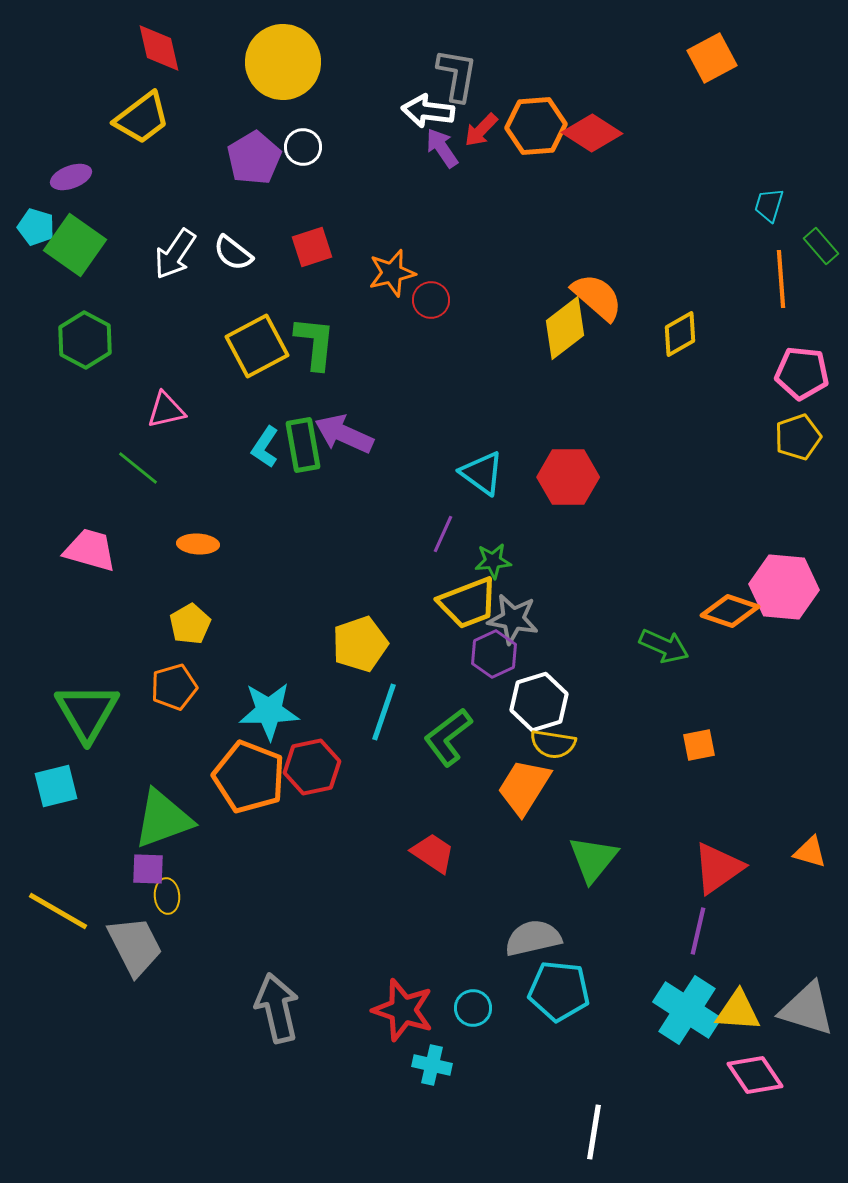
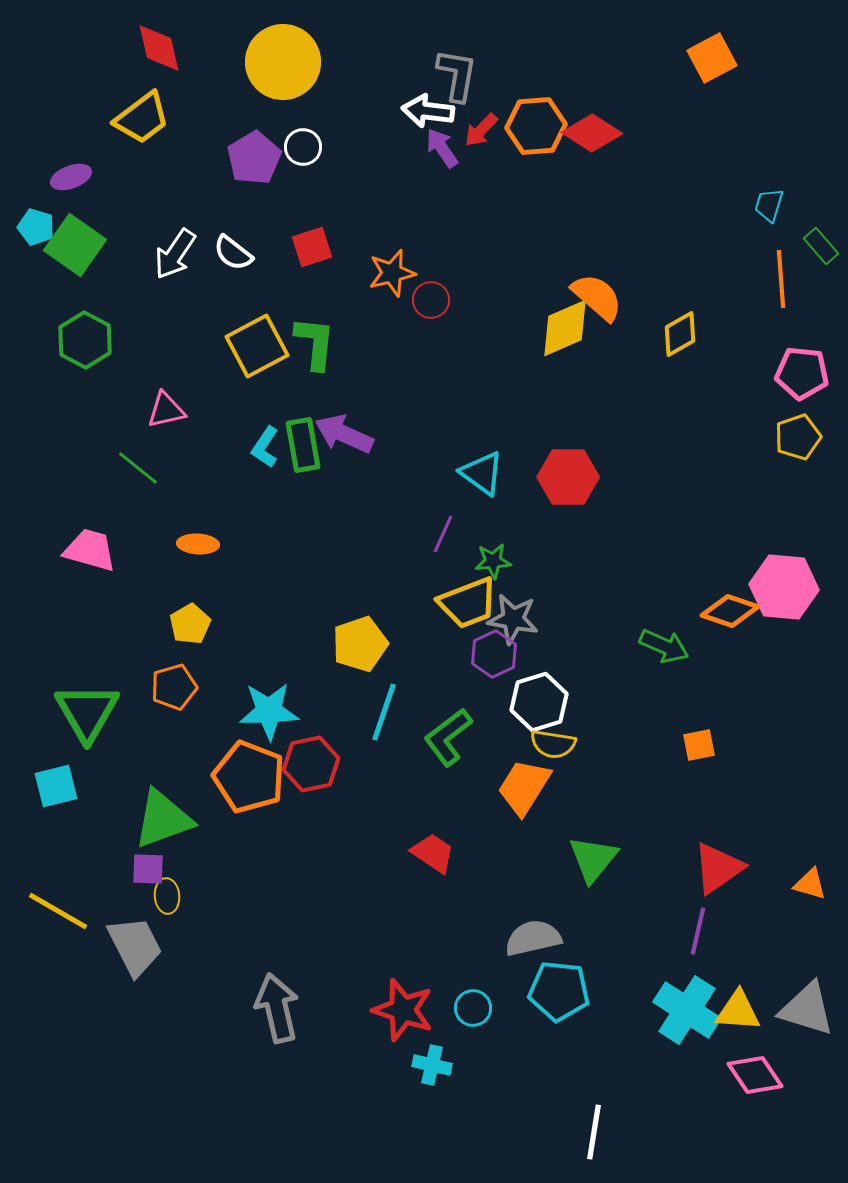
yellow diamond at (565, 328): rotated 14 degrees clockwise
red hexagon at (312, 767): moved 1 px left, 3 px up
orange triangle at (810, 852): moved 32 px down
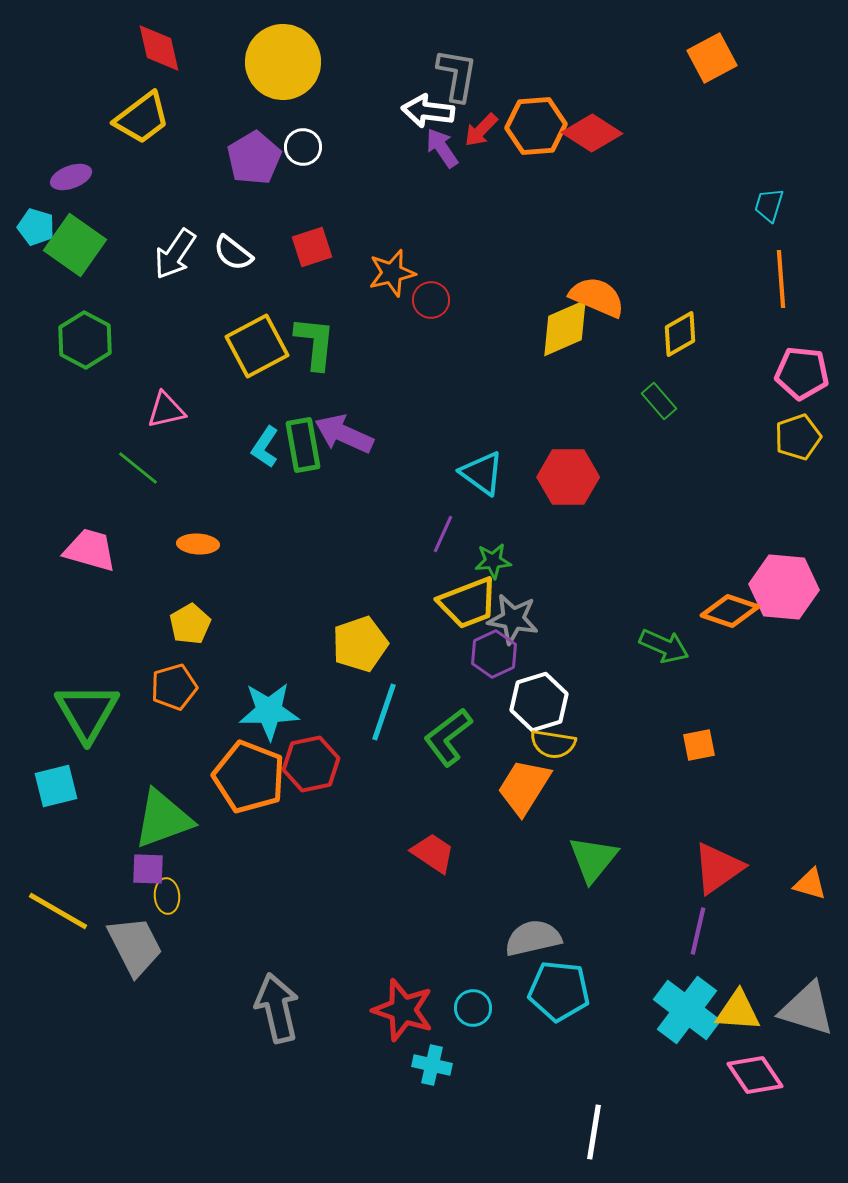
green rectangle at (821, 246): moved 162 px left, 155 px down
orange semicircle at (597, 297): rotated 18 degrees counterclockwise
cyan cross at (687, 1010): rotated 4 degrees clockwise
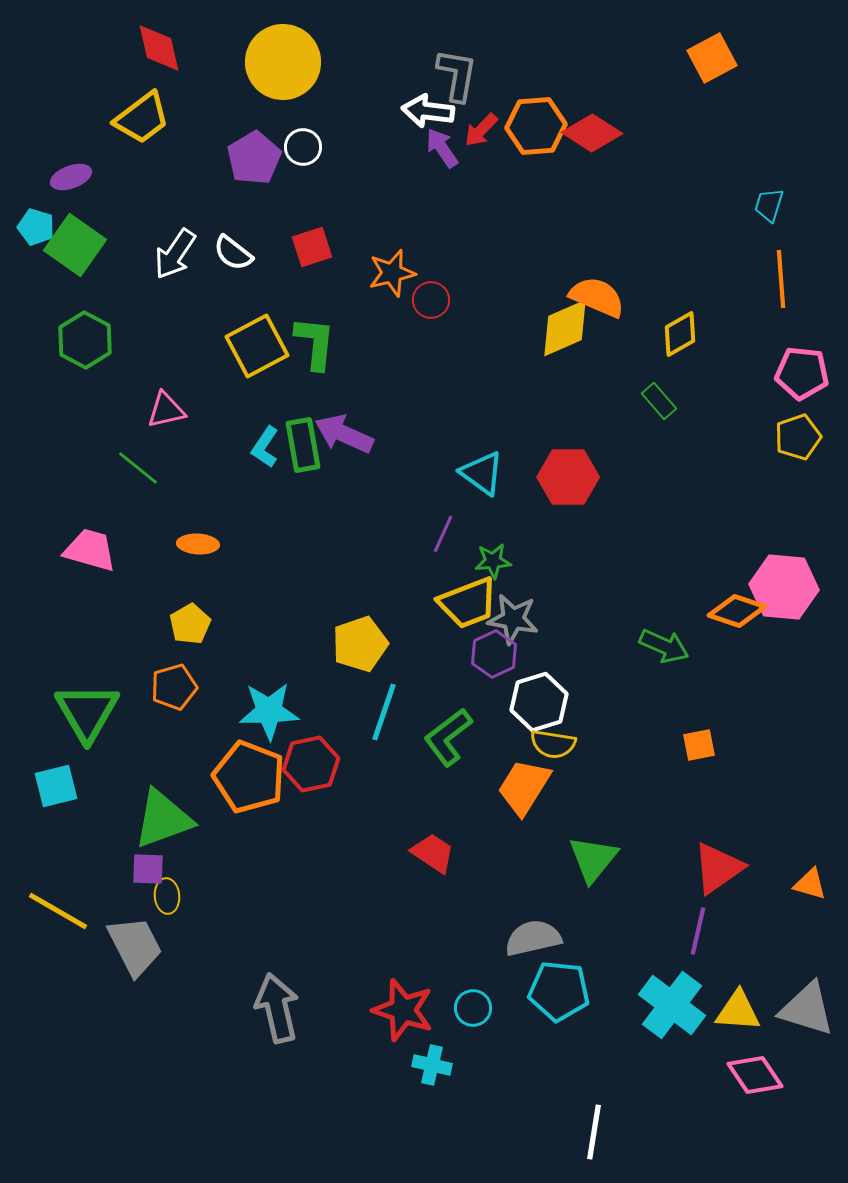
orange diamond at (730, 611): moved 7 px right
cyan cross at (687, 1010): moved 15 px left, 5 px up
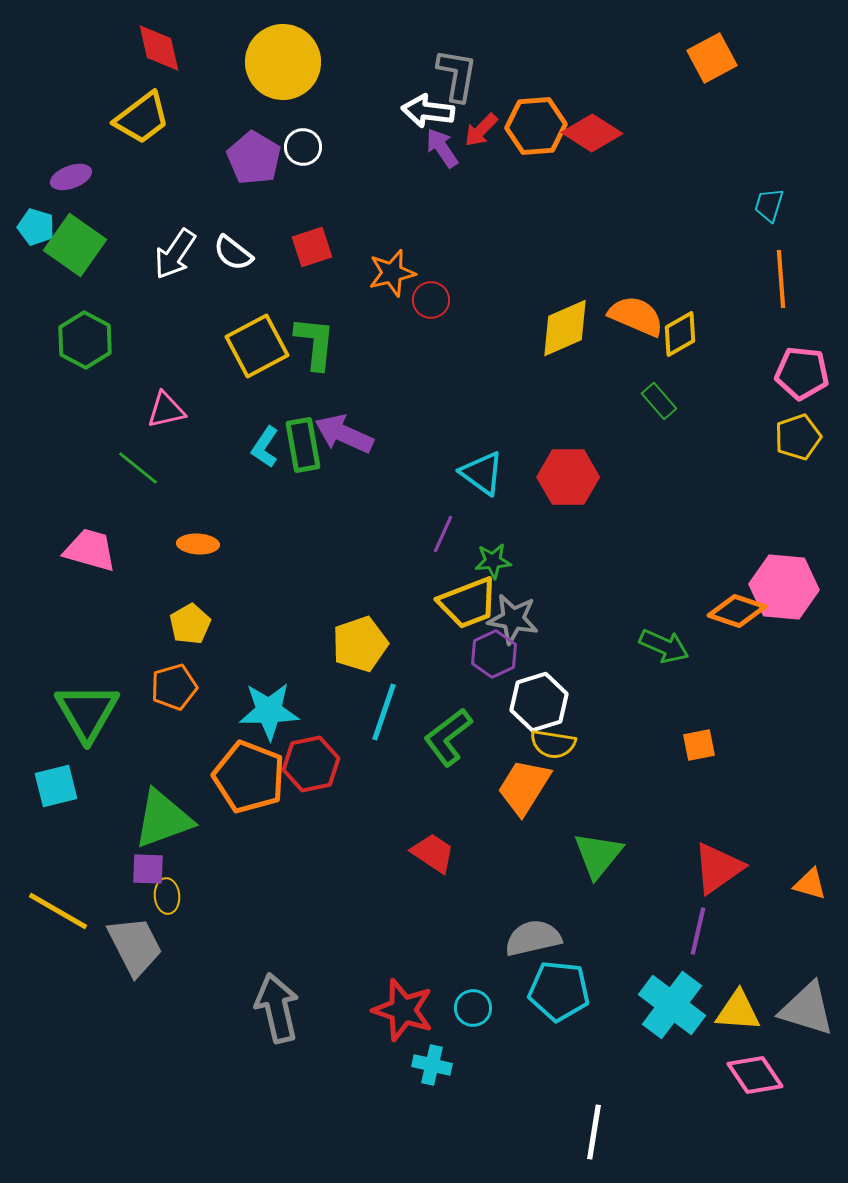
purple pentagon at (254, 158): rotated 10 degrees counterclockwise
orange semicircle at (597, 297): moved 39 px right, 19 px down
green triangle at (593, 859): moved 5 px right, 4 px up
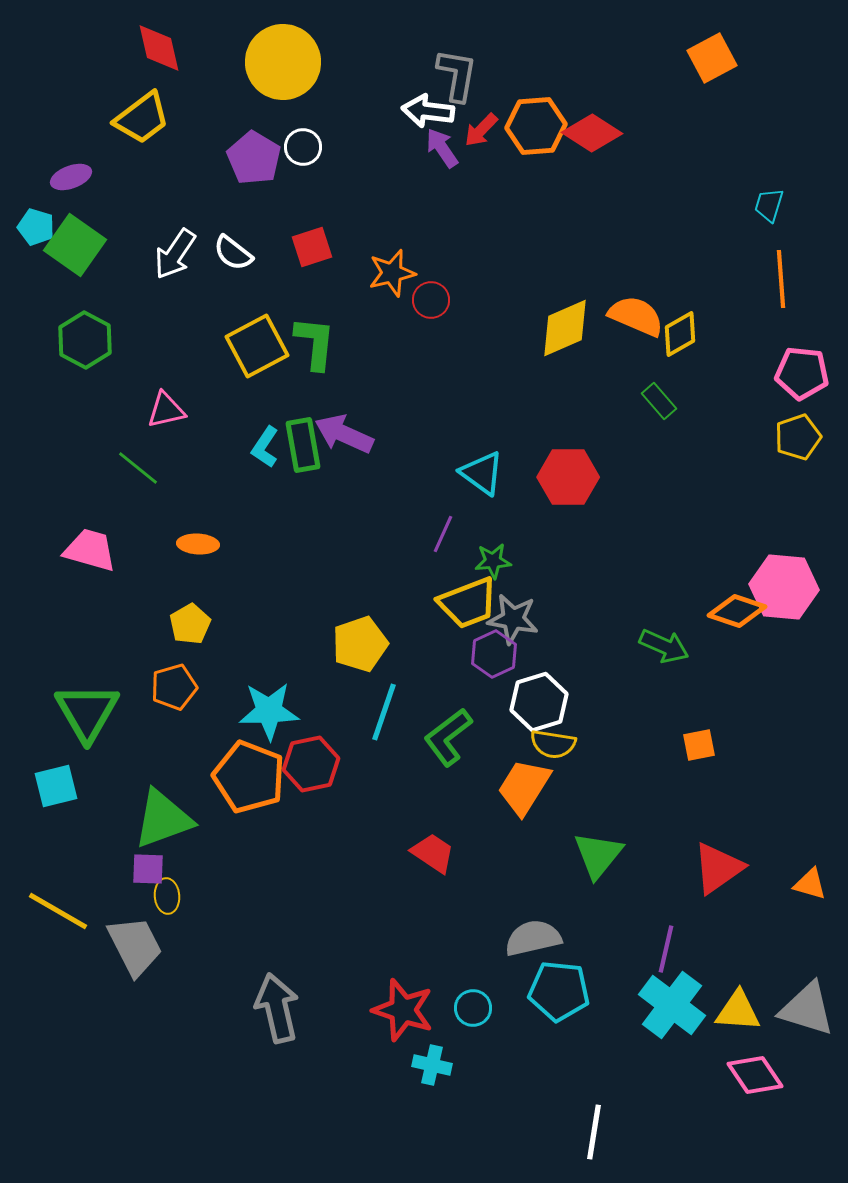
purple line at (698, 931): moved 32 px left, 18 px down
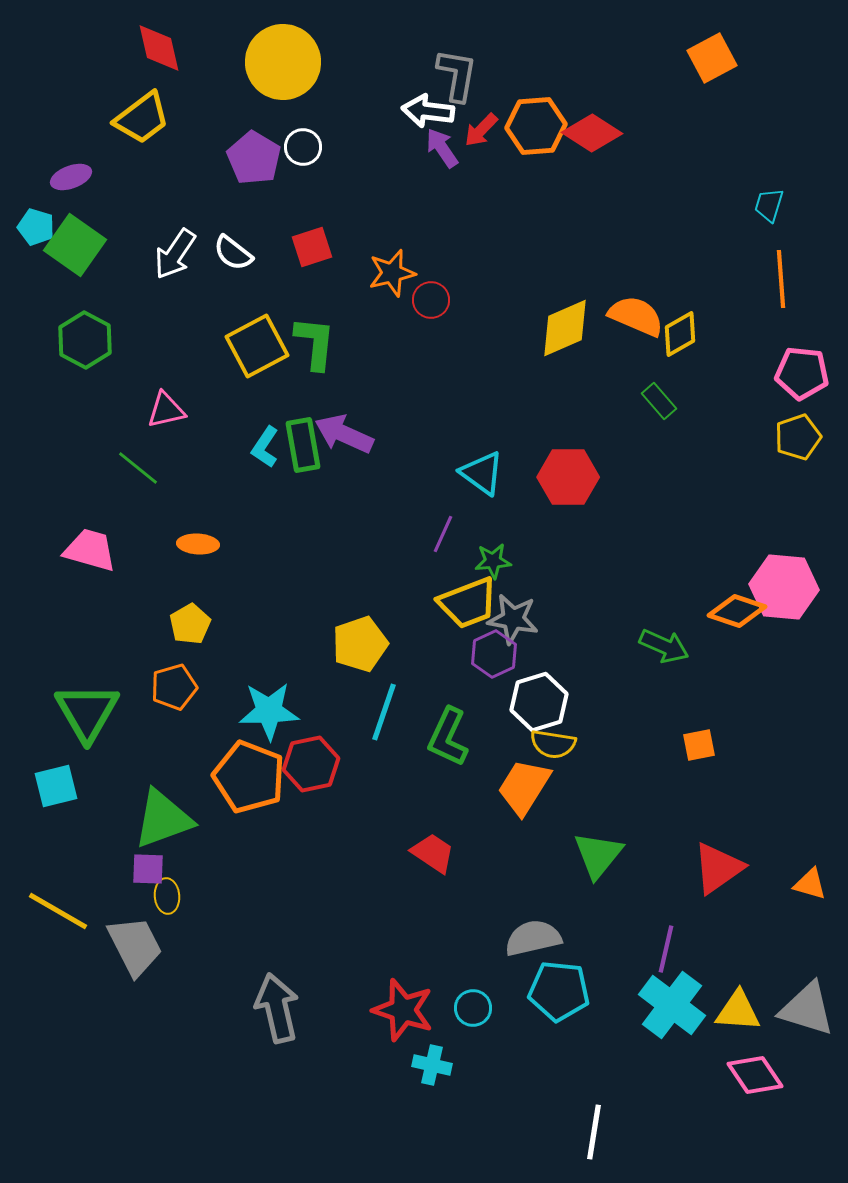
green L-shape at (448, 737): rotated 28 degrees counterclockwise
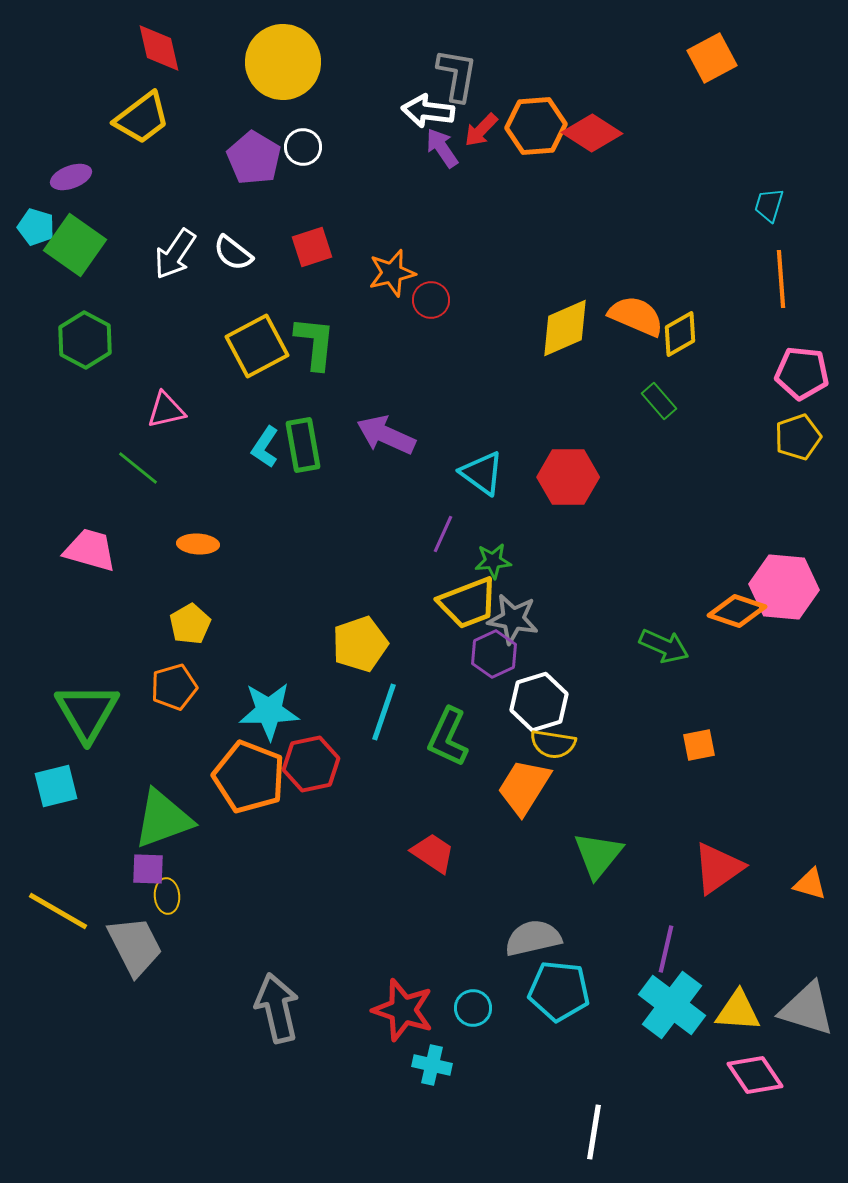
purple arrow at (344, 434): moved 42 px right, 1 px down
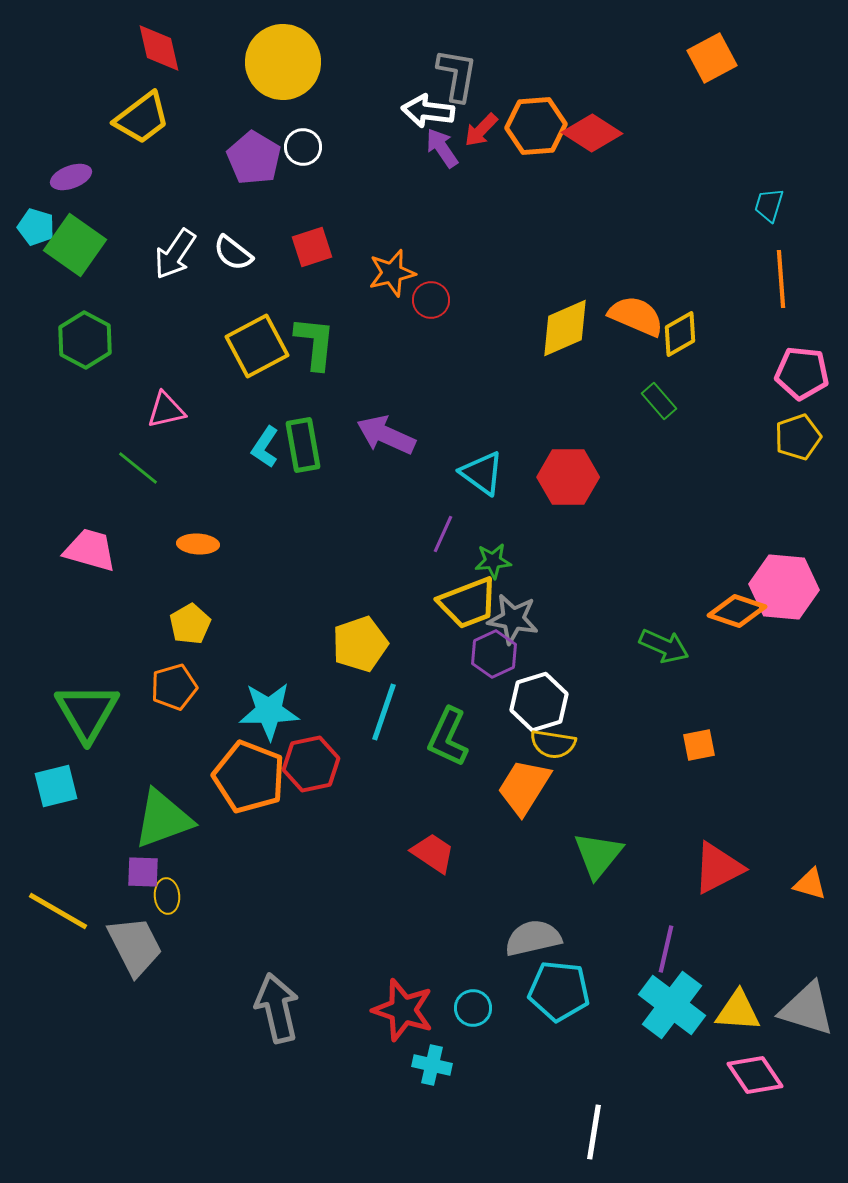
red triangle at (718, 868): rotated 8 degrees clockwise
purple square at (148, 869): moved 5 px left, 3 px down
